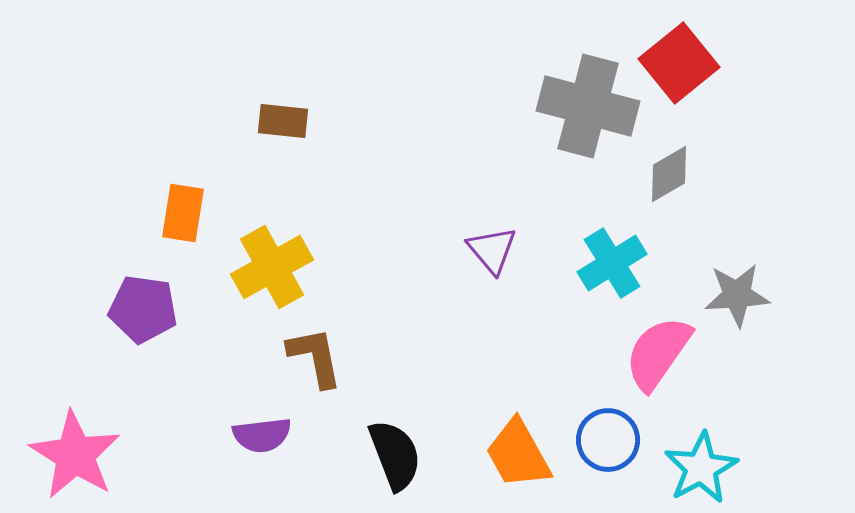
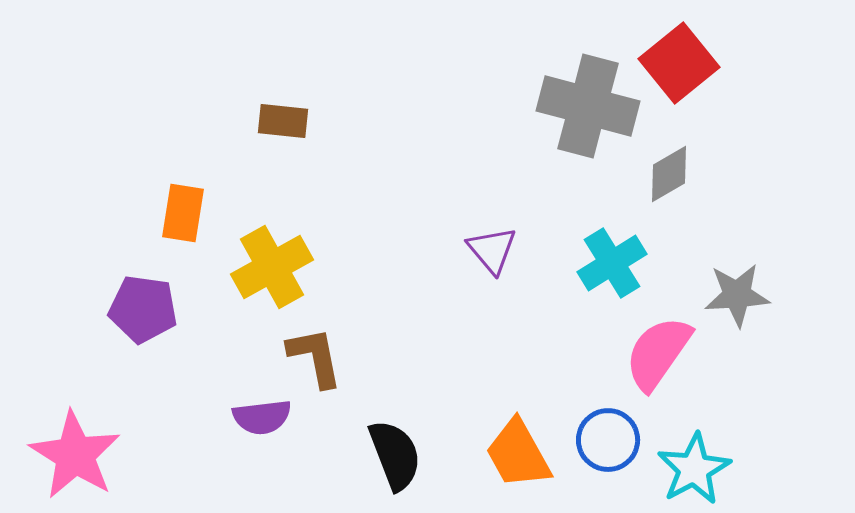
purple semicircle: moved 18 px up
cyan star: moved 7 px left, 1 px down
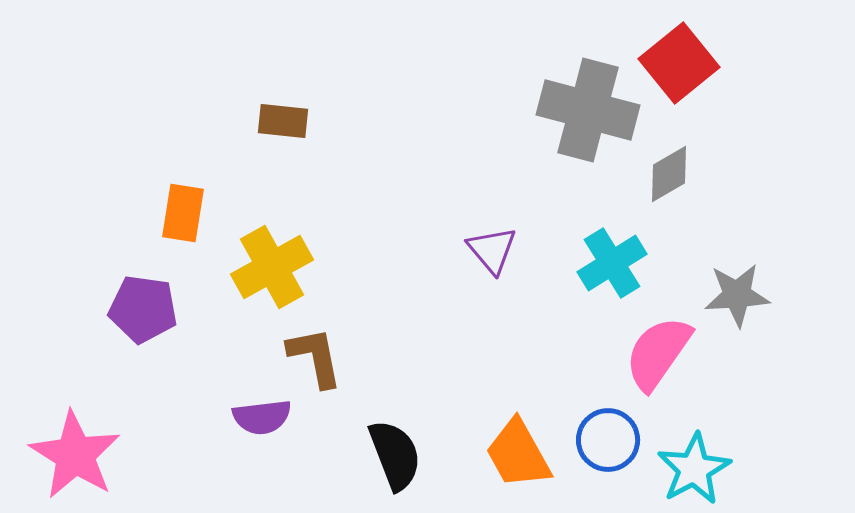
gray cross: moved 4 px down
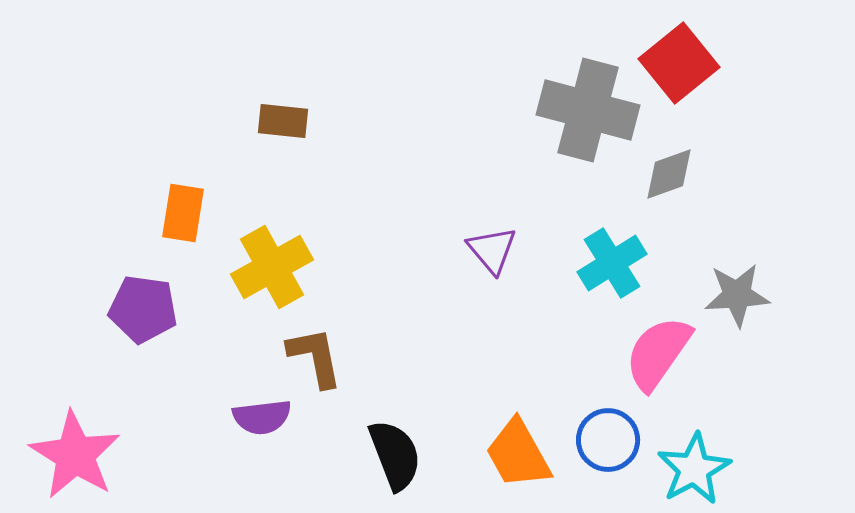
gray diamond: rotated 10 degrees clockwise
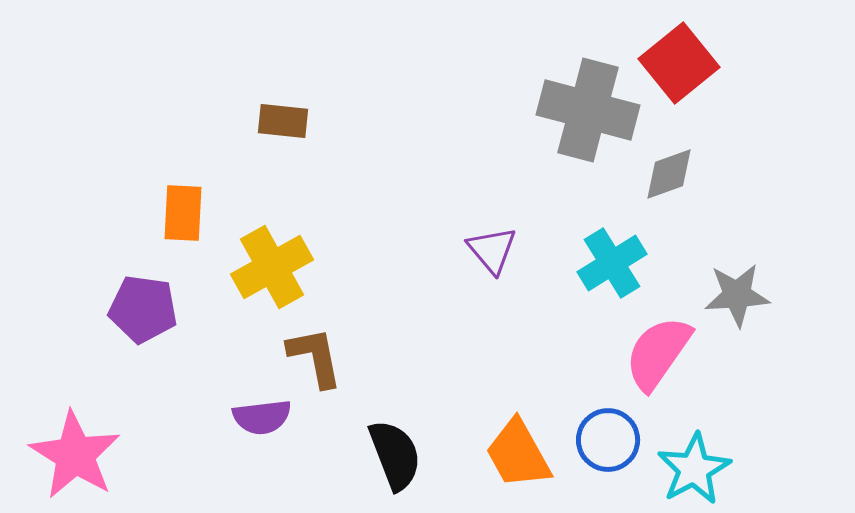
orange rectangle: rotated 6 degrees counterclockwise
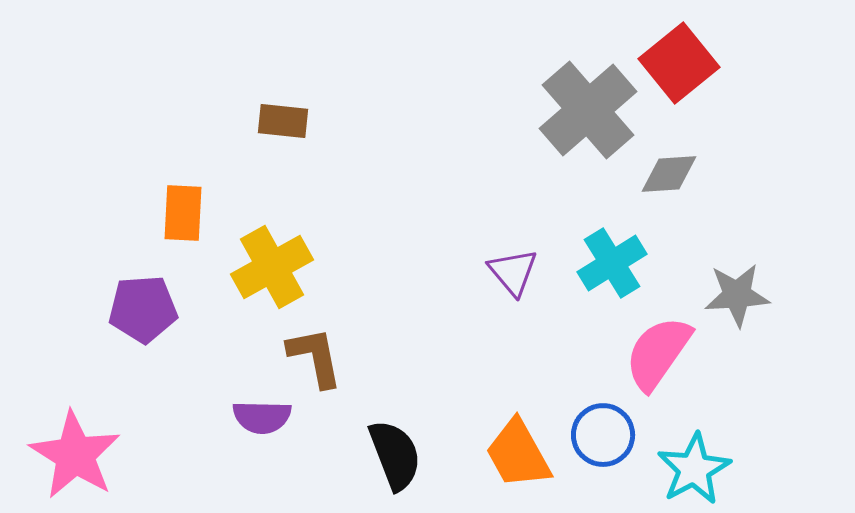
gray cross: rotated 34 degrees clockwise
gray diamond: rotated 16 degrees clockwise
purple triangle: moved 21 px right, 22 px down
purple pentagon: rotated 12 degrees counterclockwise
purple semicircle: rotated 8 degrees clockwise
blue circle: moved 5 px left, 5 px up
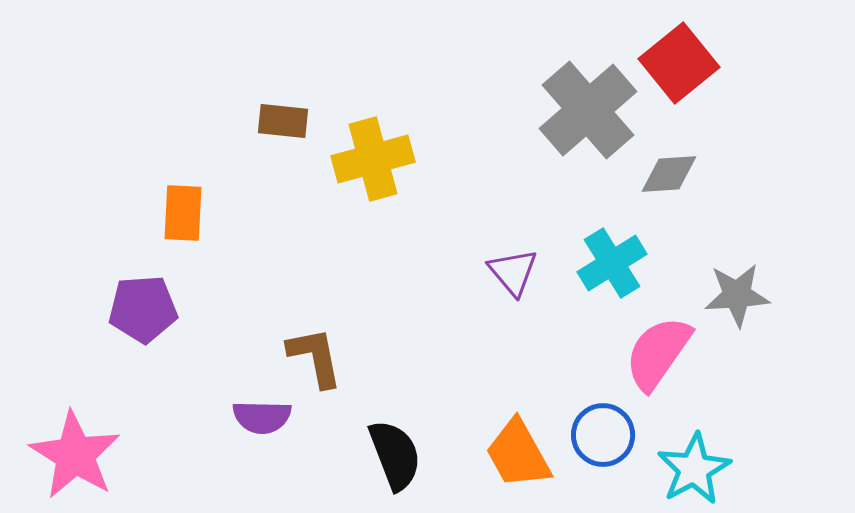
yellow cross: moved 101 px right, 108 px up; rotated 14 degrees clockwise
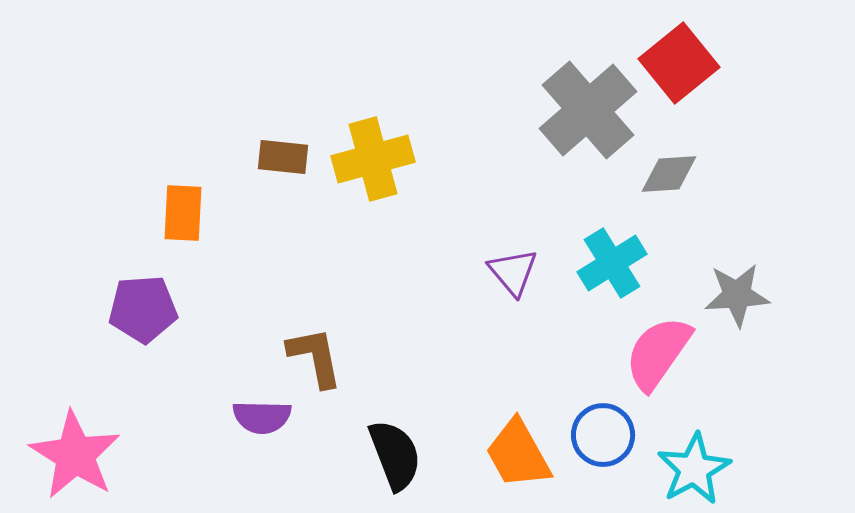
brown rectangle: moved 36 px down
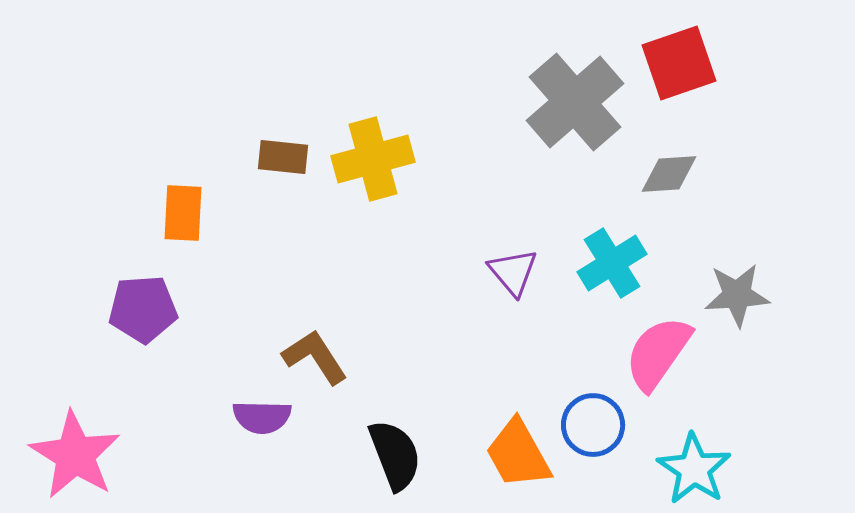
red square: rotated 20 degrees clockwise
gray cross: moved 13 px left, 8 px up
brown L-shape: rotated 22 degrees counterclockwise
blue circle: moved 10 px left, 10 px up
cyan star: rotated 10 degrees counterclockwise
